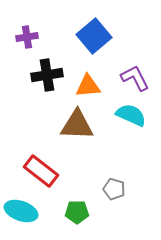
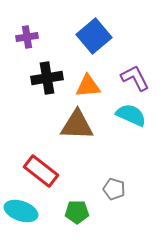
black cross: moved 3 px down
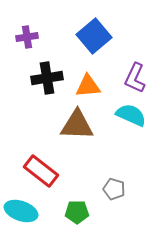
purple L-shape: rotated 128 degrees counterclockwise
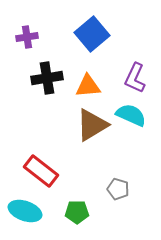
blue square: moved 2 px left, 2 px up
brown triangle: moved 15 px right; rotated 33 degrees counterclockwise
gray pentagon: moved 4 px right
cyan ellipse: moved 4 px right
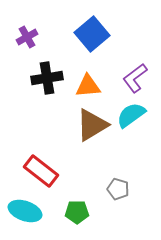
purple cross: rotated 20 degrees counterclockwise
purple L-shape: rotated 28 degrees clockwise
cyan semicircle: rotated 60 degrees counterclockwise
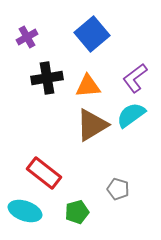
red rectangle: moved 3 px right, 2 px down
green pentagon: rotated 15 degrees counterclockwise
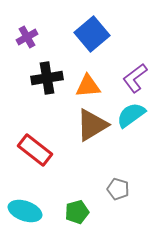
red rectangle: moved 9 px left, 23 px up
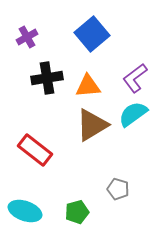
cyan semicircle: moved 2 px right, 1 px up
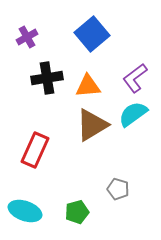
red rectangle: rotated 76 degrees clockwise
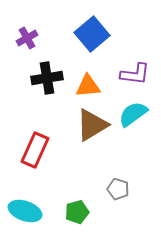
purple cross: moved 1 px down
purple L-shape: moved 4 px up; rotated 136 degrees counterclockwise
